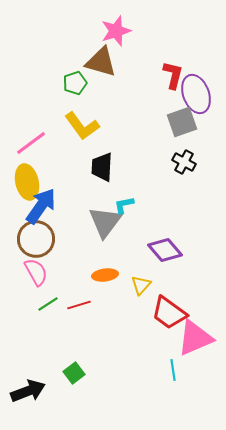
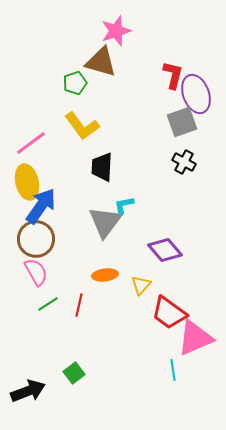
red line: rotated 60 degrees counterclockwise
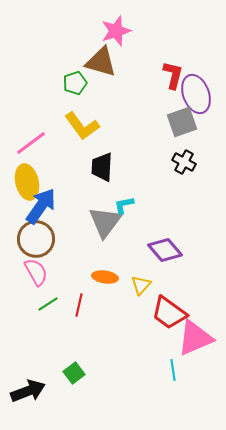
orange ellipse: moved 2 px down; rotated 15 degrees clockwise
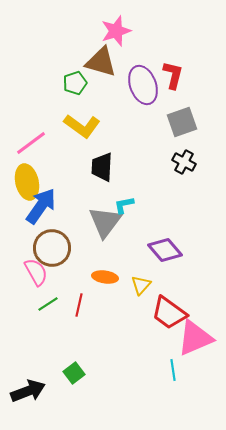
purple ellipse: moved 53 px left, 9 px up
yellow L-shape: rotated 18 degrees counterclockwise
brown circle: moved 16 px right, 9 px down
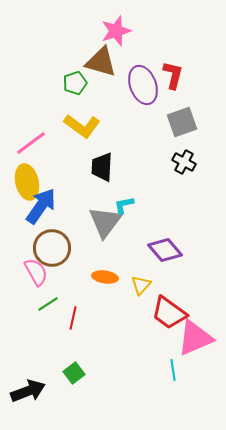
red line: moved 6 px left, 13 px down
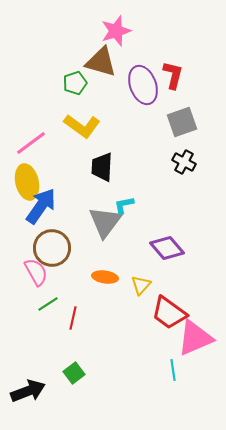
purple diamond: moved 2 px right, 2 px up
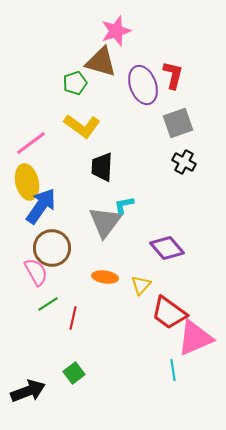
gray square: moved 4 px left, 1 px down
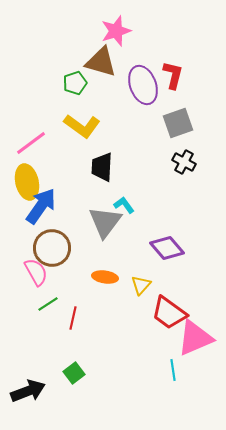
cyan L-shape: rotated 65 degrees clockwise
